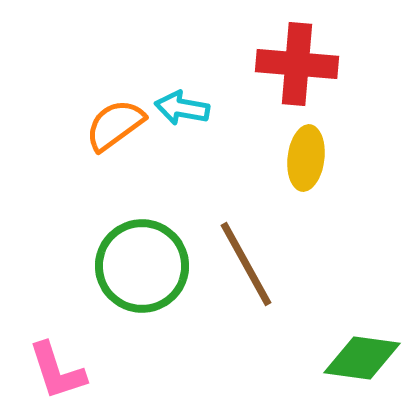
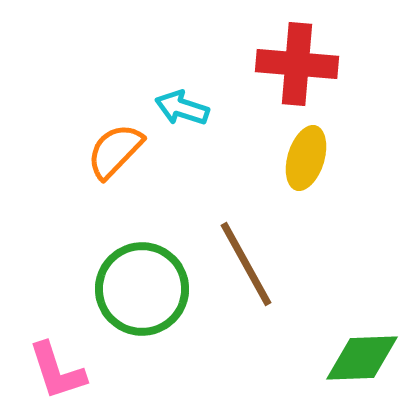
cyan arrow: rotated 8 degrees clockwise
orange semicircle: moved 26 px down; rotated 10 degrees counterclockwise
yellow ellipse: rotated 10 degrees clockwise
green circle: moved 23 px down
green diamond: rotated 10 degrees counterclockwise
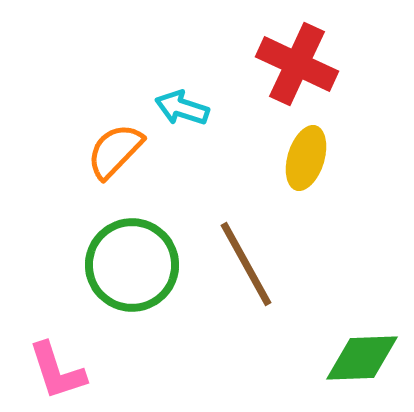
red cross: rotated 20 degrees clockwise
green circle: moved 10 px left, 24 px up
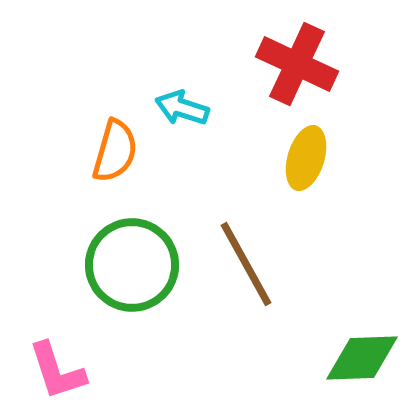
orange semicircle: rotated 152 degrees clockwise
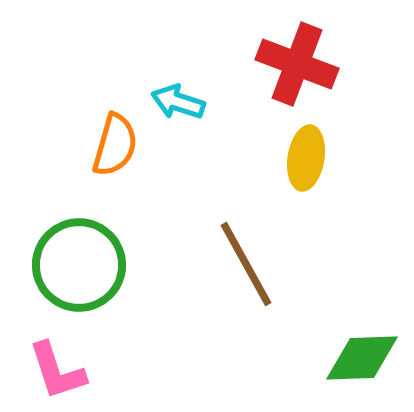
red cross: rotated 4 degrees counterclockwise
cyan arrow: moved 4 px left, 6 px up
orange semicircle: moved 6 px up
yellow ellipse: rotated 8 degrees counterclockwise
green circle: moved 53 px left
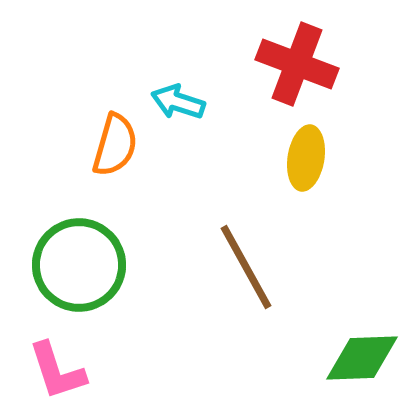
brown line: moved 3 px down
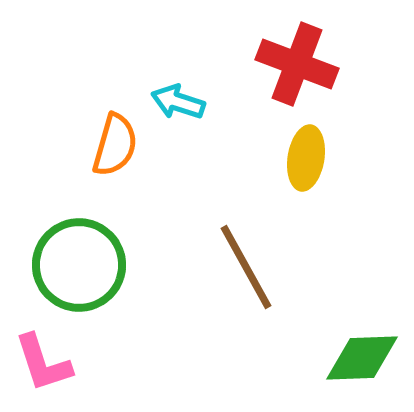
pink L-shape: moved 14 px left, 8 px up
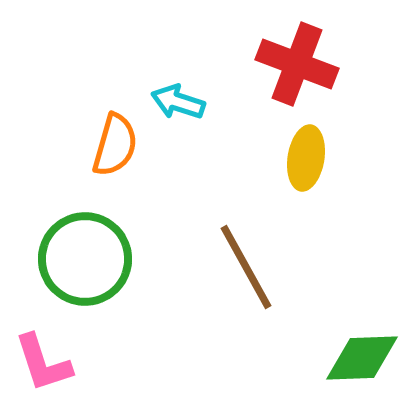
green circle: moved 6 px right, 6 px up
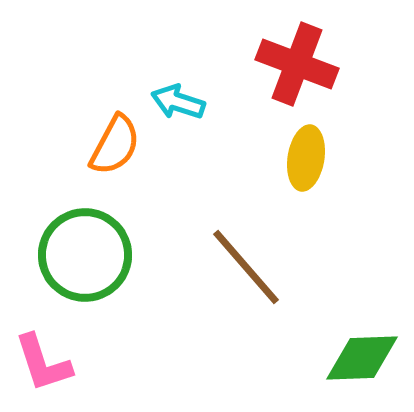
orange semicircle: rotated 12 degrees clockwise
green circle: moved 4 px up
brown line: rotated 12 degrees counterclockwise
